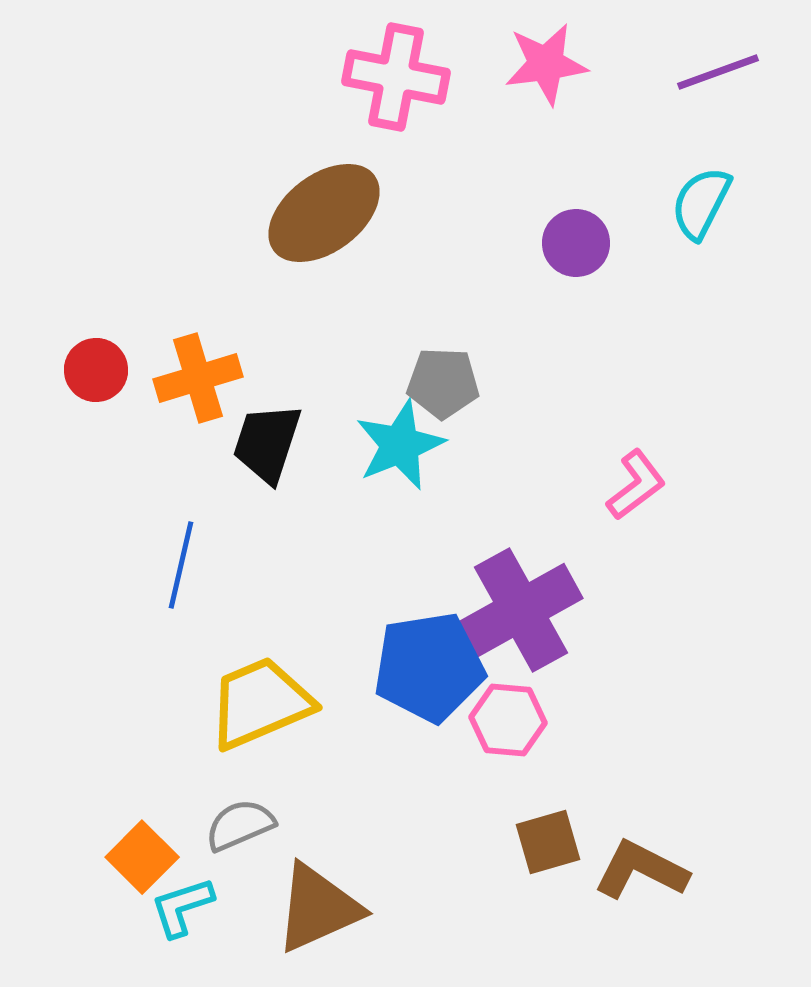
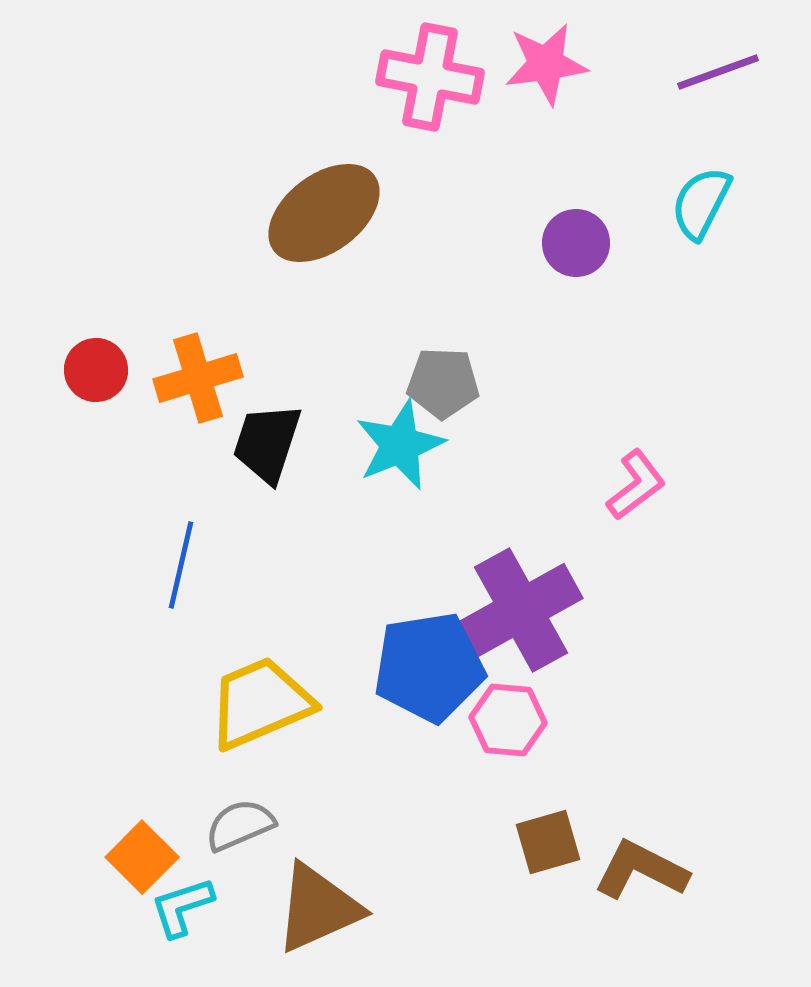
pink cross: moved 34 px right
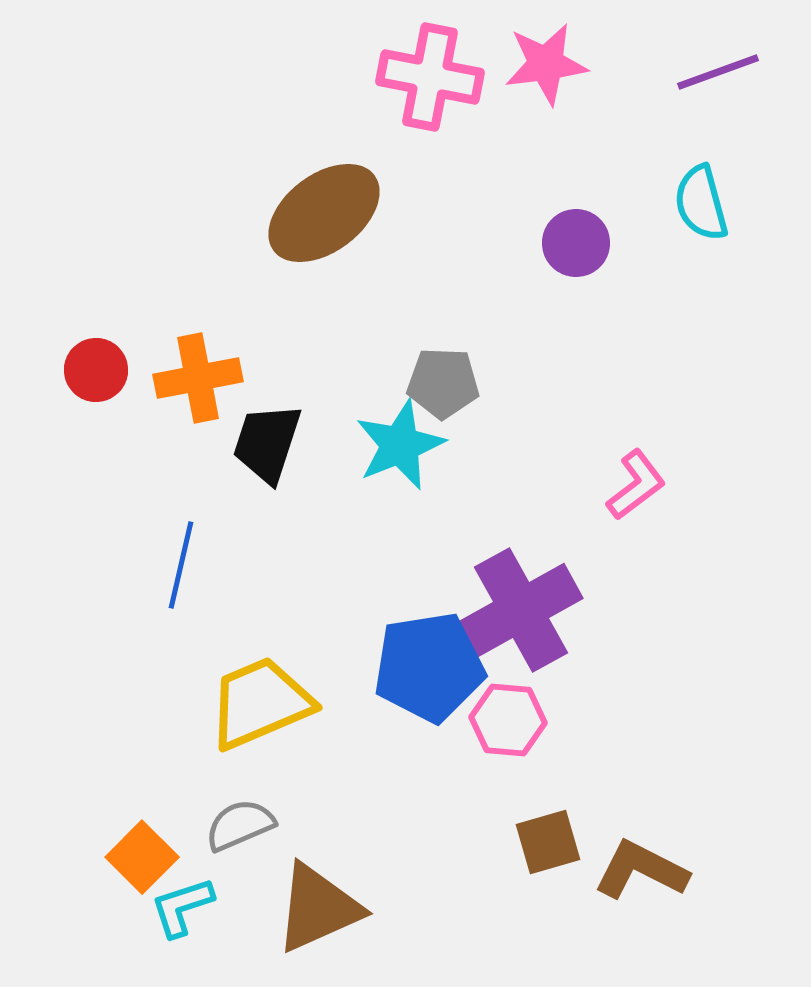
cyan semicircle: rotated 42 degrees counterclockwise
orange cross: rotated 6 degrees clockwise
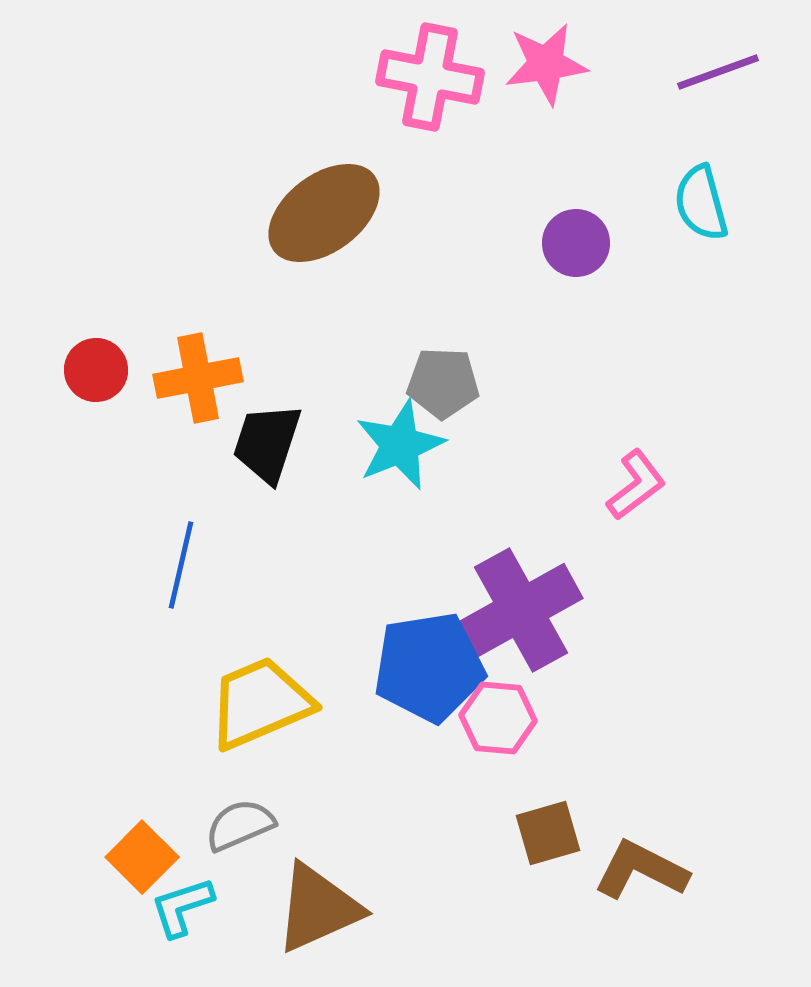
pink hexagon: moved 10 px left, 2 px up
brown square: moved 9 px up
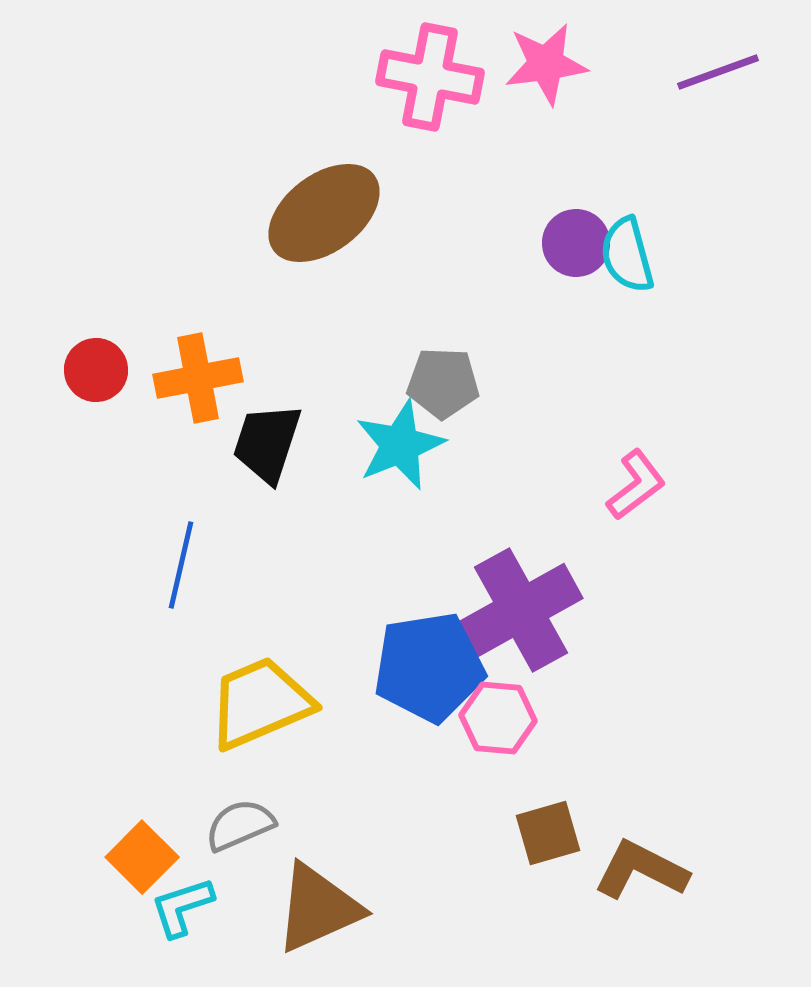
cyan semicircle: moved 74 px left, 52 px down
